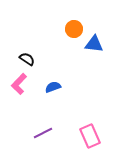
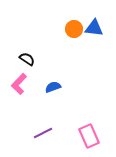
blue triangle: moved 16 px up
pink rectangle: moved 1 px left
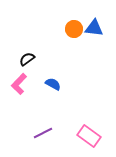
black semicircle: rotated 70 degrees counterclockwise
blue semicircle: moved 3 px up; rotated 49 degrees clockwise
pink rectangle: rotated 30 degrees counterclockwise
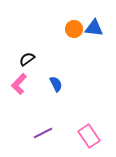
blue semicircle: moved 3 px right; rotated 35 degrees clockwise
pink rectangle: rotated 20 degrees clockwise
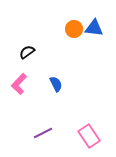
black semicircle: moved 7 px up
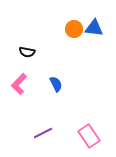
black semicircle: rotated 133 degrees counterclockwise
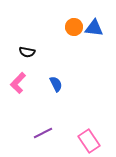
orange circle: moved 2 px up
pink L-shape: moved 1 px left, 1 px up
pink rectangle: moved 5 px down
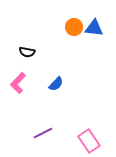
blue semicircle: rotated 70 degrees clockwise
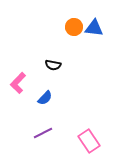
black semicircle: moved 26 px right, 13 px down
blue semicircle: moved 11 px left, 14 px down
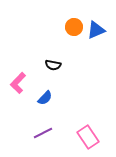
blue triangle: moved 2 px right, 2 px down; rotated 30 degrees counterclockwise
pink rectangle: moved 1 px left, 4 px up
